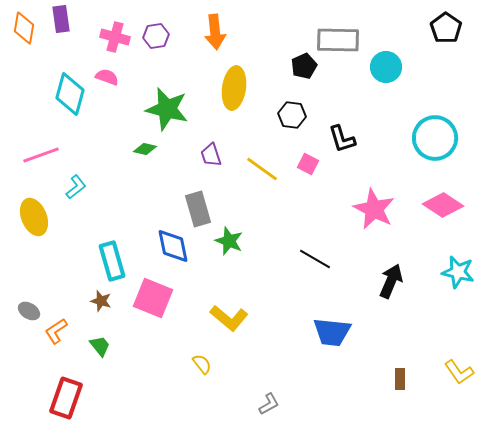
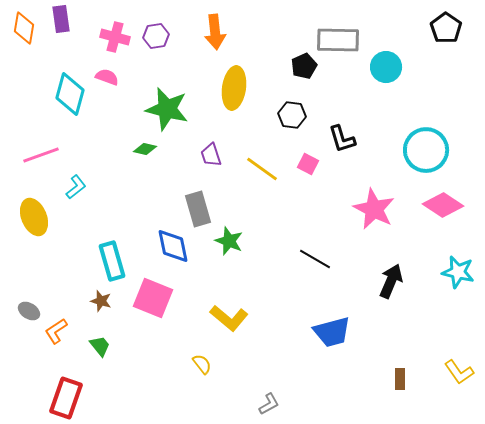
cyan circle at (435, 138): moved 9 px left, 12 px down
blue trapezoid at (332, 332): rotated 21 degrees counterclockwise
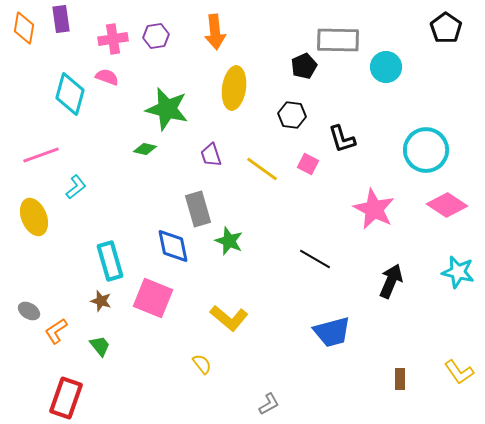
pink cross at (115, 37): moved 2 px left, 2 px down; rotated 24 degrees counterclockwise
pink diamond at (443, 205): moved 4 px right
cyan rectangle at (112, 261): moved 2 px left
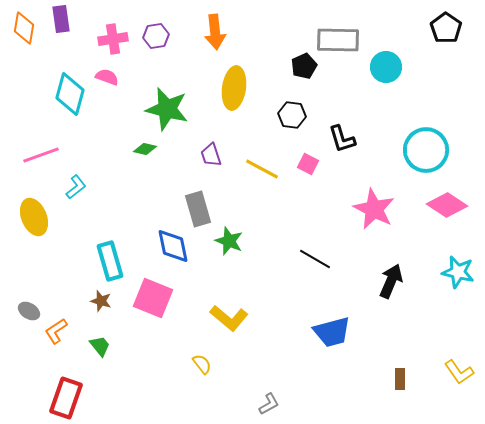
yellow line at (262, 169): rotated 8 degrees counterclockwise
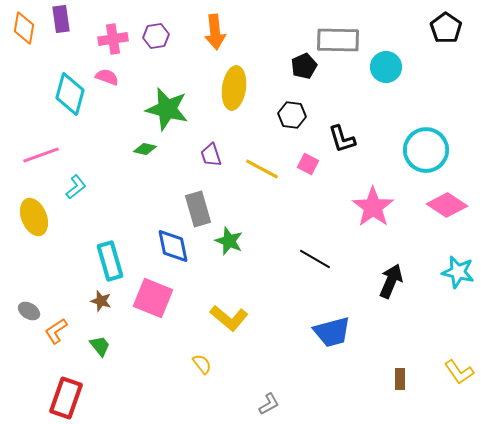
pink star at (374, 209): moved 1 px left, 2 px up; rotated 9 degrees clockwise
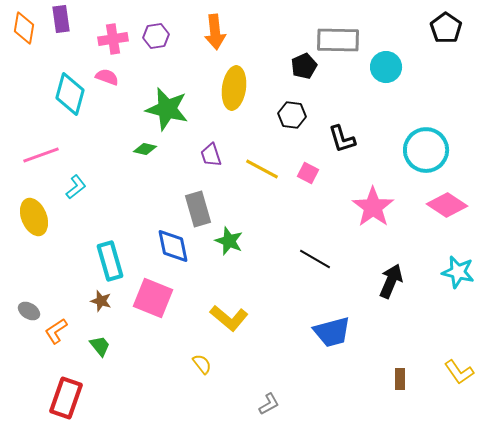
pink square at (308, 164): moved 9 px down
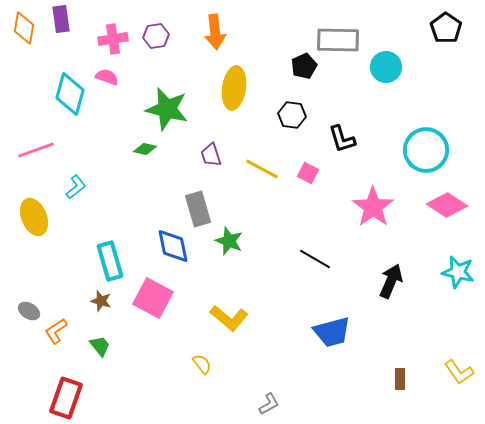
pink line at (41, 155): moved 5 px left, 5 px up
pink square at (153, 298): rotated 6 degrees clockwise
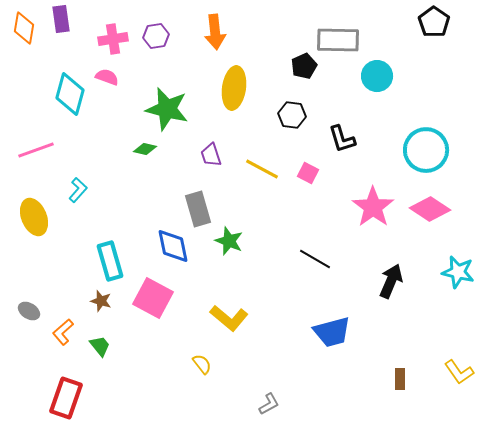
black pentagon at (446, 28): moved 12 px left, 6 px up
cyan circle at (386, 67): moved 9 px left, 9 px down
cyan L-shape at (76, 187): moved 2 px right, 3 px down; rotated 10 degrees counterclockwise
pink diamond at (447, 205): moved 17 px left, 4 px down
orange L-shape at (56, 331): moved 7 px right, 1 px down; rotated 8 degrees counterclockwise
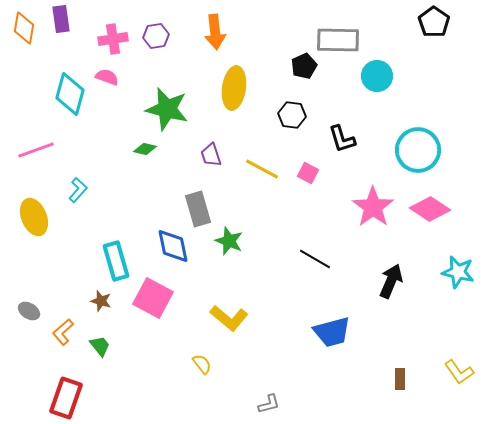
cyan circle at (426, 150): moved 8 px left
cyan rectangle at (110, 261): moved 6 px right
gray L-shape at (269, 404): rotated 15 degrees clockwise
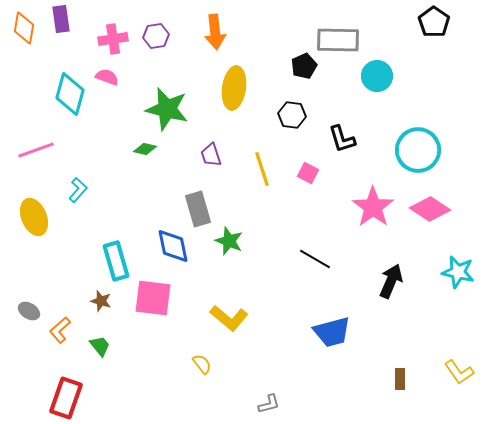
yellow line at (262, 169): rotated 44 degrees clockwise
pink square at (153, 298): rotated 21 degrees counterclockwise
orange L-shape at (63, 332): moved 3 px left, 2 px up
